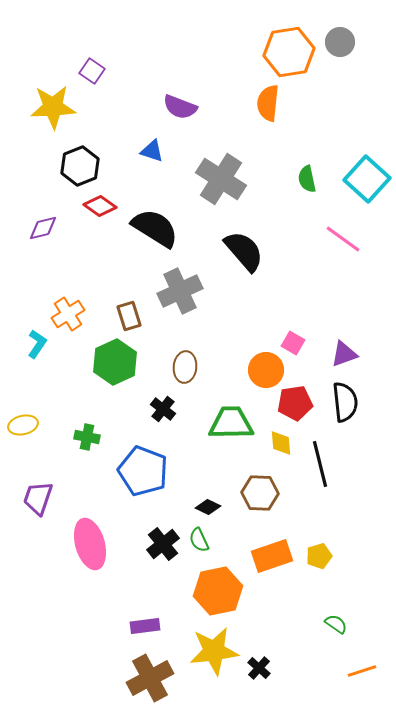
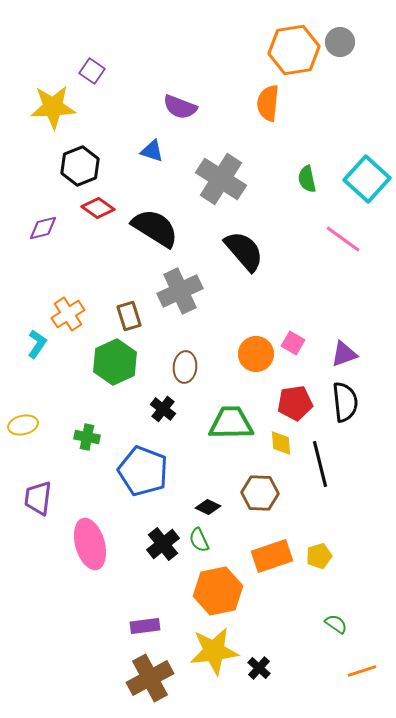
orange hexagon at (289, 52): moved 5 px right, 2 px up
red diamond at (100, 206): moved 2 px left, 2 px down
orange circle at (266, 370): moved 10 px left, 16 px up
purple trapezoid at (38, 498): rotated 12 degrees counterclockwise
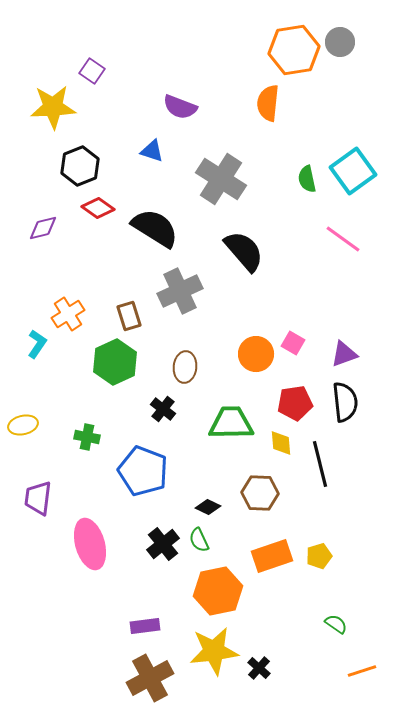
cyan square at (367, 179): moved 14 px left, 8 px up; rotated 12 degrees clockwise
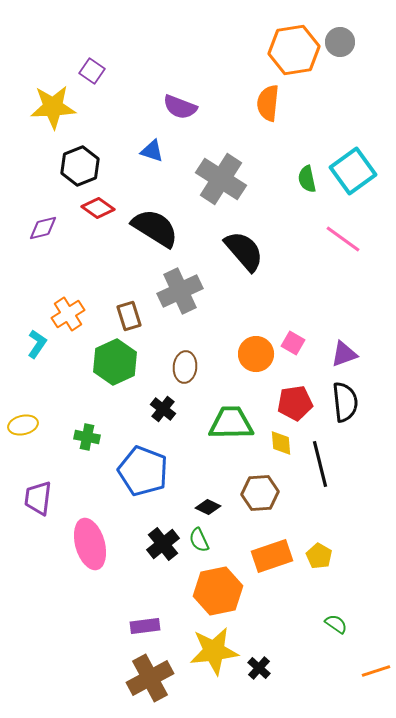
brown hexagon at (260, 493): rotated 6 degrees counterclockwise
yellow pentagon at (319, 556): rotated 25 degrees counterclockwise
orange line at (362, 671): moved 14 px right
